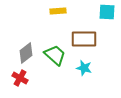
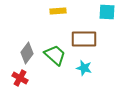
gray diamond: moved 1 px right; rotated 15 degrees counterclockwise
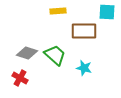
brown rectangle: moved 8 px up
gray diamond: rotated 70 degrees clockwise
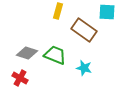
yellow rectangle: rotated 70 degrees counterclockwise
brown rectangle: moved 1 px up; rotated 35 degrees clockwise
green trapezoid: rotated 20 degrees counterclockwise
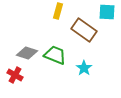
cyan star: rotated 21 degrees clockwise
red cross: moved 5 px left, 3 px up
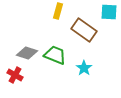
cyan square: moved 2 px right
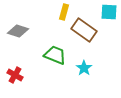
yellow rectangle: moved 6 px right, 1 px down
gray diamond: moved 9 px left, 22 px up
